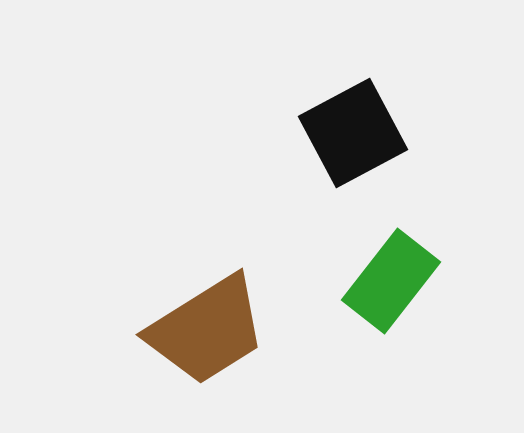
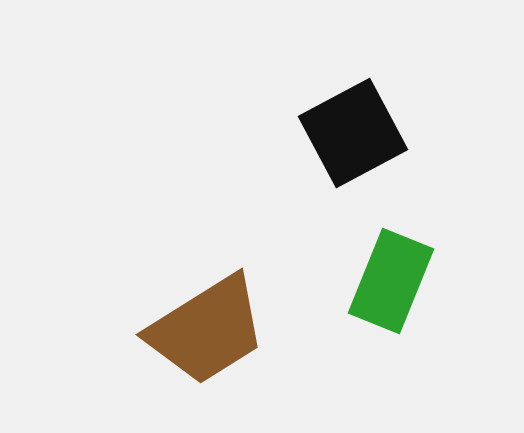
green rectangle: rotated 16 degrees counterclockwise
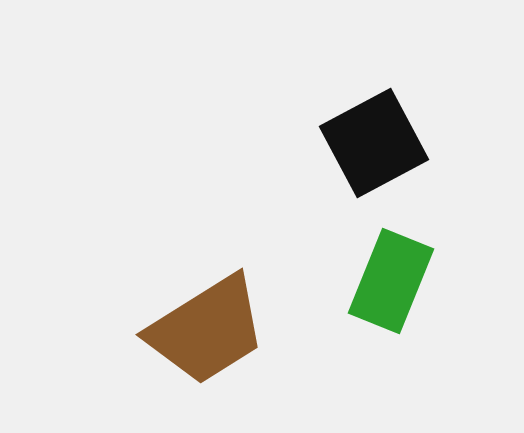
black square: moved 21 px right, 10 px down
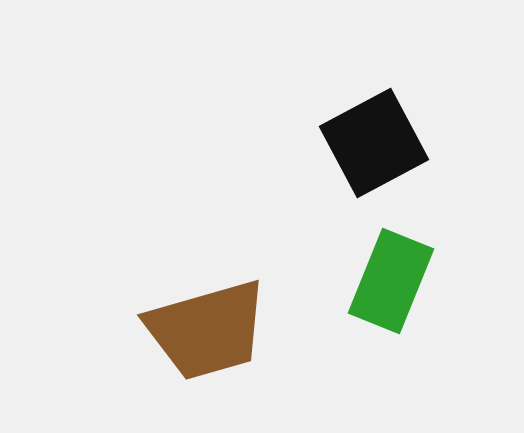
brown trapezoid: rotated 16 degrees clockwise
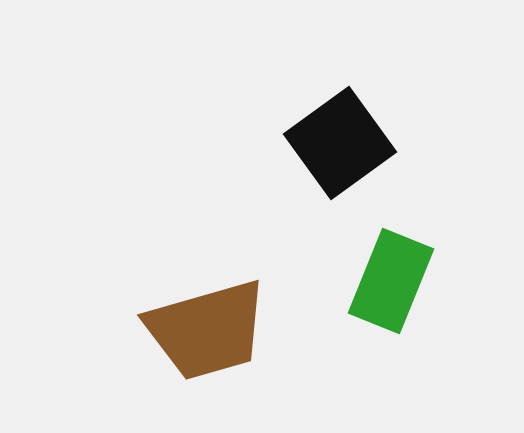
black square: moved 34 px left; rotated 8 degrees counterclockwise
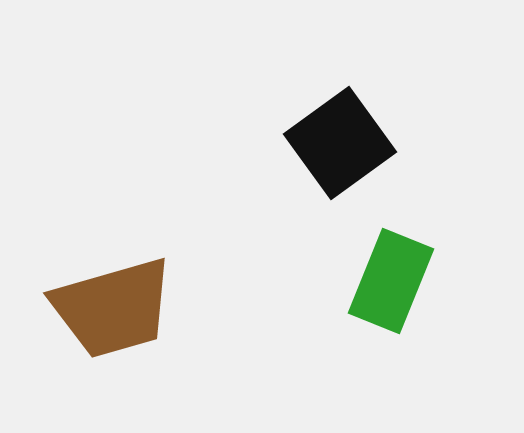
brown trapezoid: moved 94 px left, 22 px up
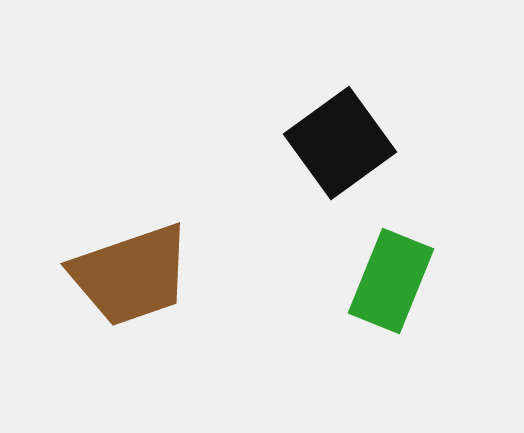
brown trapezoid: moved 18 px right, 33 px up; rotated 3 degrees counterclockwise
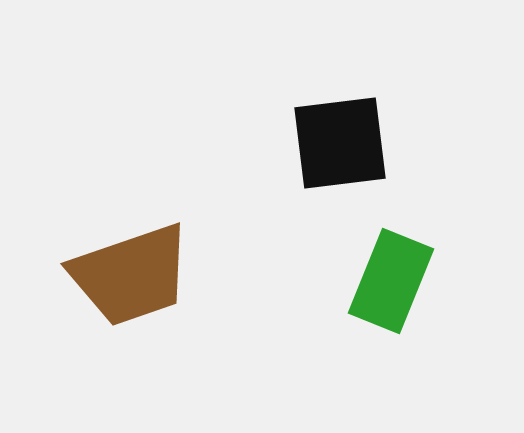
black square: rotated 29 degrees clockwise
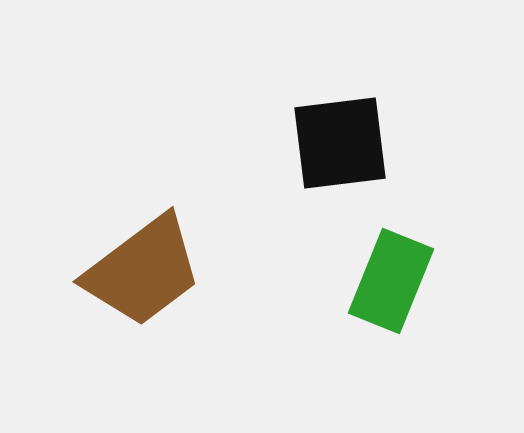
brown trapezoid: moved 12 px right, 4 px up; rotated 18 degrees counterclockwise
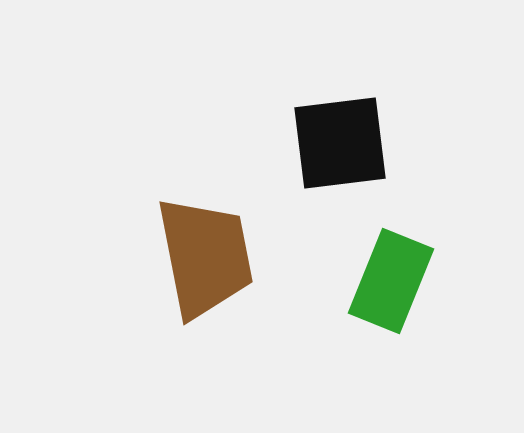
brown trapezoid: moved 62 px right, 14 px up; rotated 64 degrees counterclockwise
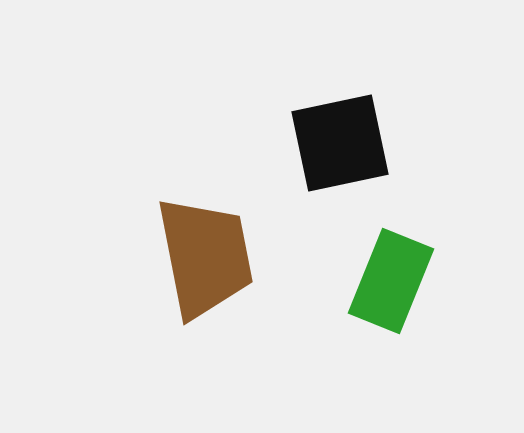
black square: rotated 5 degrees counterclockwise
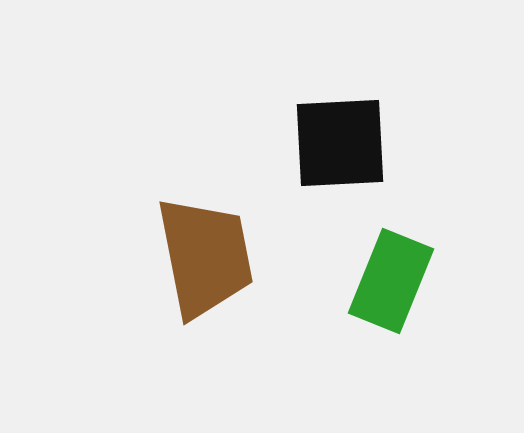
black square: rotated 9 degrees clockwise
